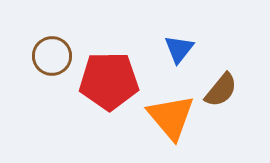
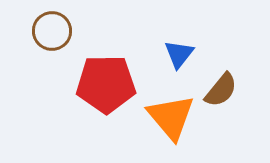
blue triangle: moved 5 px down
brown circle: moved 25 px up
red pentagon: moved 3 px left, 3 px down
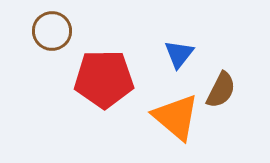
red pentagon: moved 2 px left, 5 px up
brown semicircle: rotated 12 degrees counterclockwise
orange triangle: moved 5 px right; rotated 10 degrees counterclockwise
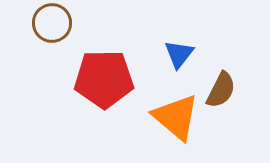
brown circle: moved 8 px up
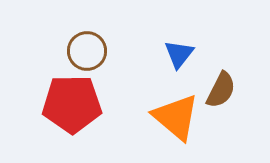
brown circle: moved 35 px right, 28 px down
red pentagon: moved 32 px left, 25 px down
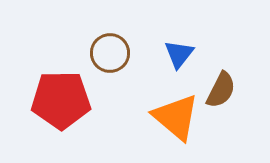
brown circle: moved 23 px right, 2 px down
red pentagon: moved 11 px left, 4 px up
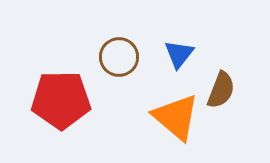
brown circle: moved 9 px right, 4 px down
brown semicircle: rotated 6 degrees counterclockwise
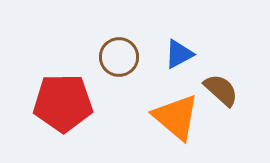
blue triangle: rotated 24 degrees clockwise
brown semicircle: rotated 69 degrees counterclockwise
red pentagon: moved 2 px right, 3 px down
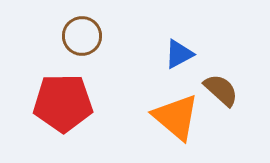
brown circle: moved 37 px left, 21 px up
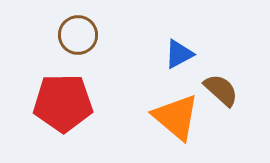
brown circle: moved 4 px left, 1 px up
